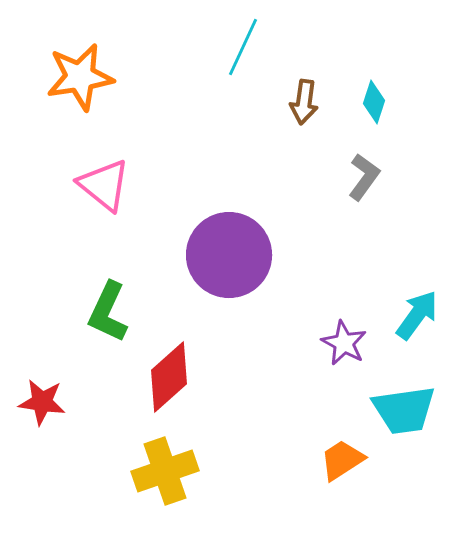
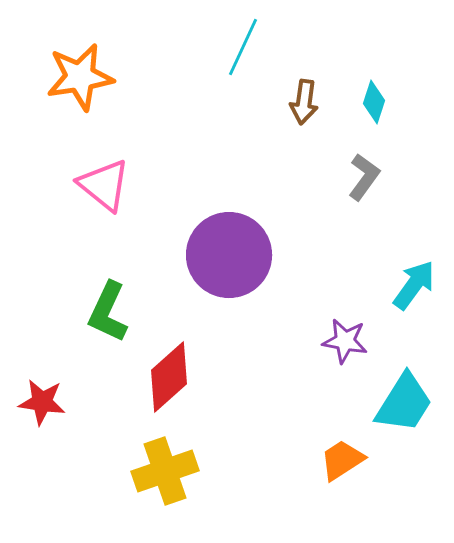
cyan arrow: moved 3 px left, 30 px up
purple star: moved 1 px right, 2 px up; rotated 18 degrees counterclockwise
cyan trapezoid: moved 7 px up; rotated 50 degrees counterclockwise
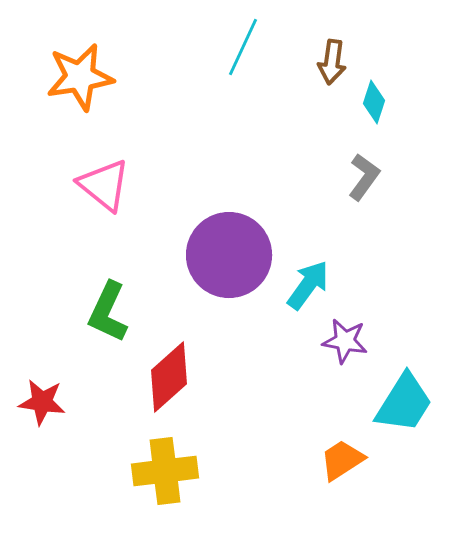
brown arrow: moved 28 px right, 40 px up
cyan arrow: moved 106 px left
yellow cross: rotated 12 degrees clockwise
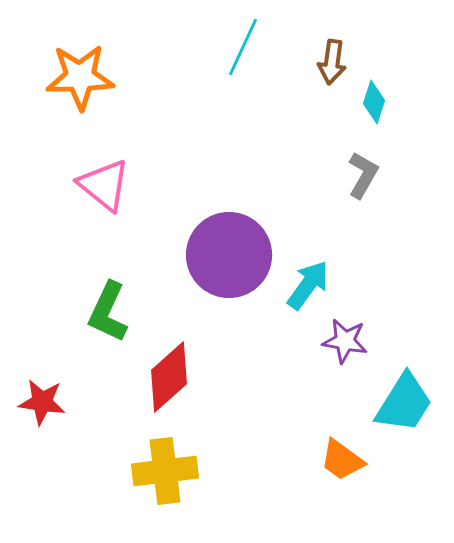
orange star: rotated 8 degrees clockwise
gray L-shape: moved 1 px left, 2 px up; rotated 6 degrees counterclockwise
orange trapezoid: rotated 111 degrees counterclockwise
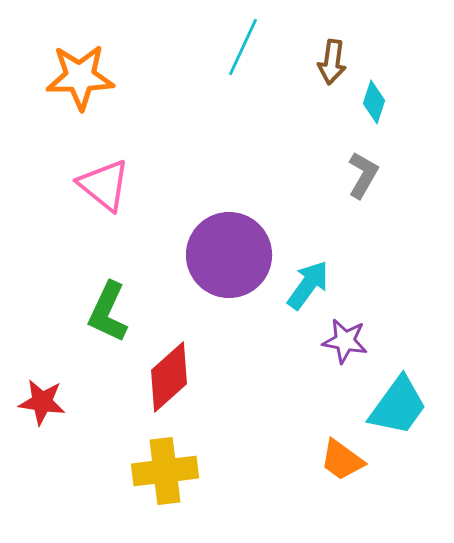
cyan trapezoid: moved 6 px left, 3 px down; rotated 4 degrees clockwise
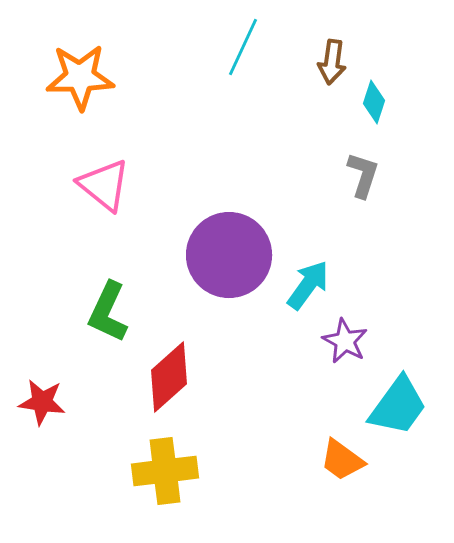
gray L-shape: rotated 12 degrees counterclockwise
purple star: rotated 18 degrees clockwise
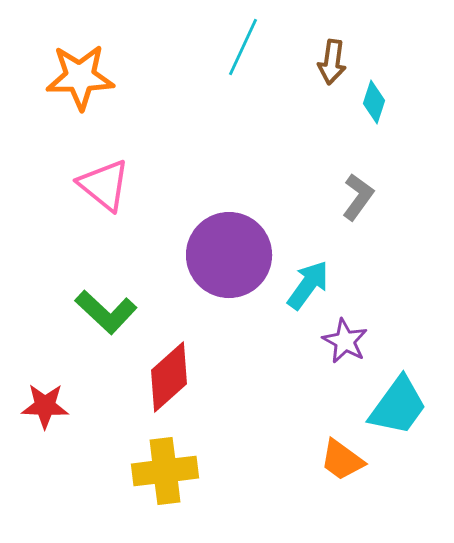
gray L-shape: moved 5 px left, 22 px down; rotated 18 degrees clockwise
green L-shape: moved 2 px left; rotated 72 degrees counterclockwise
red star: moved 3 px right, 4 px down; rotated 6 degrees counterclockwise
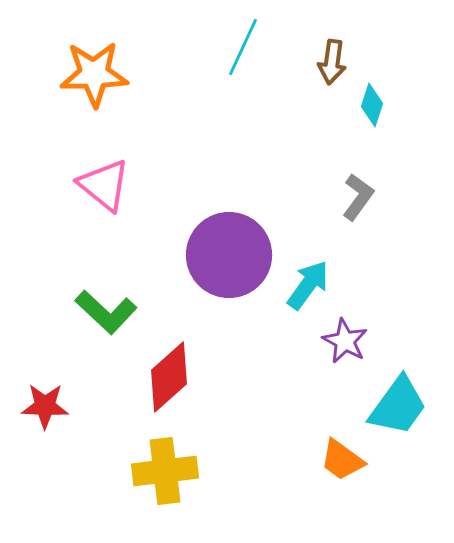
orange star: moved 14 px right, 3 px up
cyan diamond: moved 2 px left, 3 px down
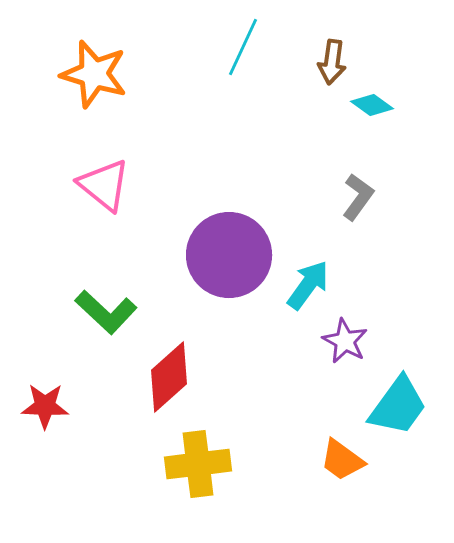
orange star: rotated 18 degrees clockwise
cyan diamond: rotated 72 degrees counterclockwise
yellow cross: moved 33 px right, 7 px up
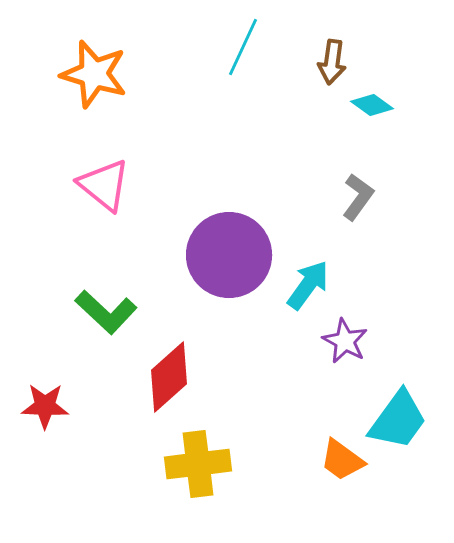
cyan trapezoid: moved 14 px down
